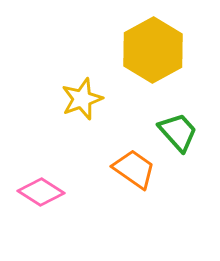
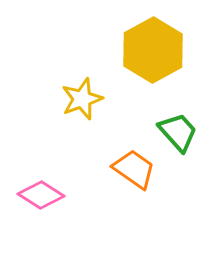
pink diamond: moved 3 px down
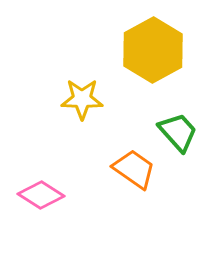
yellow star: rotated 21 degrees clockwise
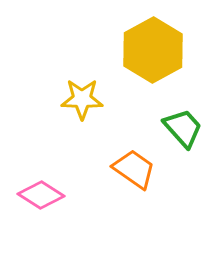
green trapezoid: moved 5 px right, 4 px up
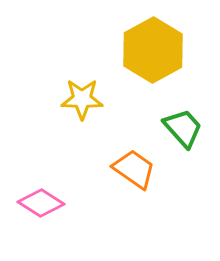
pink diamond: moved 8 px down
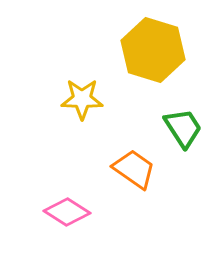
yellow hexagon: rotated 14 degrees counterclockwise
green trapezoid: rotated 9 degrees clockwise
pink diamond: moved 26 px right, 9 px down
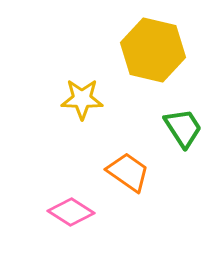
yellow hexagon: rotated 4 degrees counterclockwise
orange trapezoid: moved 6 px left, 3 px down
pink diamond: moved 4 px right
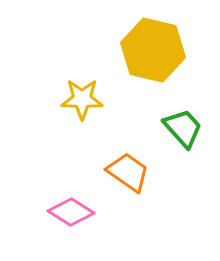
green trapezoid: rotated 9 degrees counterclockwise
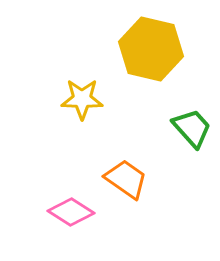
yellow hexagon: moved 2 px left, 1 px up
green trapezoid: moved 9 px right
orange trapezoid: moved 2 px left, 7 px down
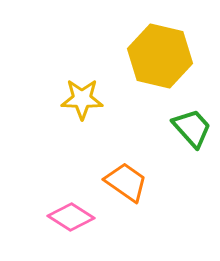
yellow hexagon: moved 9 px right, 7 px down
orange trapezoid: moved 3 px down
pink diamond: moved 5 px down
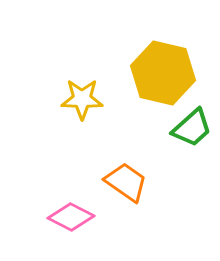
yellow hexagon: moved 3 px right, 17 px down
green trapezoid: rotated 90 degrees clockwise
pink diamond: rotated 6 degrees counterclockwise
